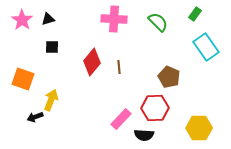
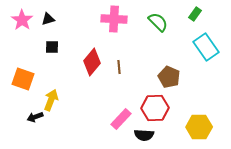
yellow hexagon: moved 1 px up
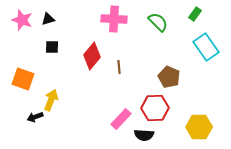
pink star: rotated 15 degrees counterclockwise
red diamond: moved 6 px up
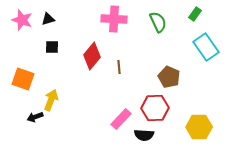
green semicircle: rotated 20 degrees clockwise
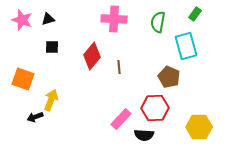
green semicircle: rotated 145 degrees counterclockwise
cyan rectangle: moved 20 px left, 1 px up; rotated 20 degrees clockwise
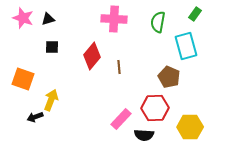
pink star: moved 1 px right, 2 px up
yellow hexagon: moved 9 px left
